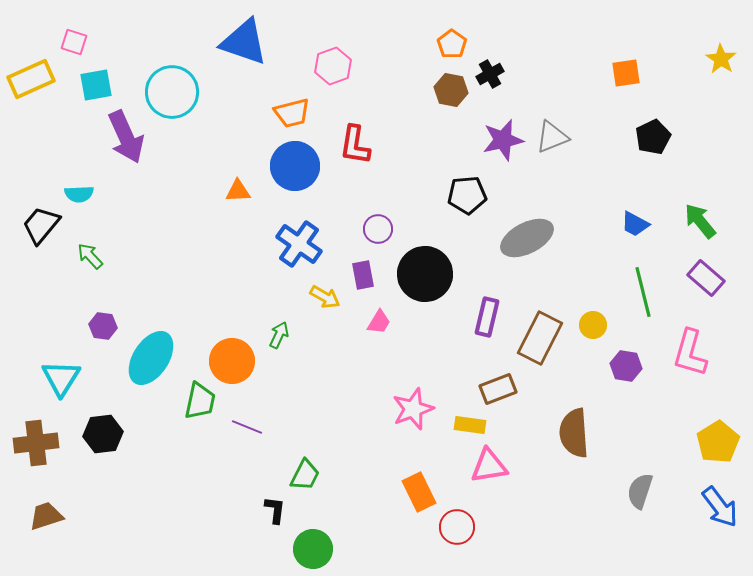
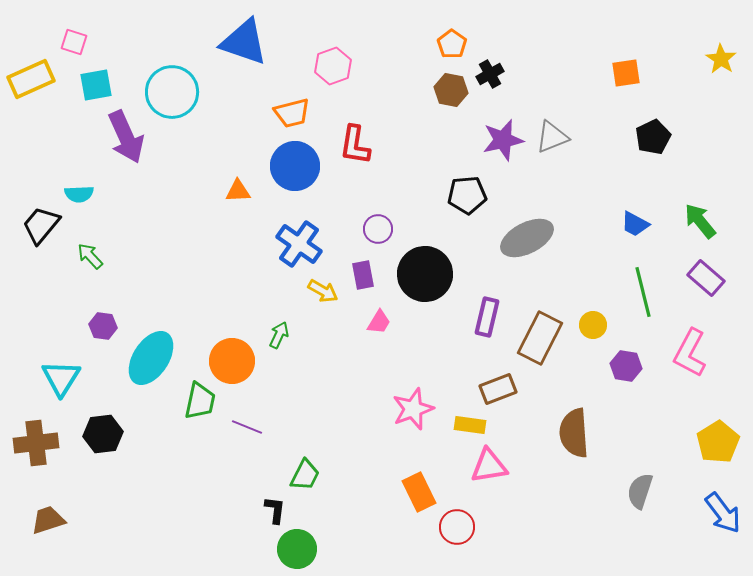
yellow arrow at (325, 297): moved 2 px left, 6 px up
pink L-shape at (690, 353): rotated 12 degrees clockwise
blue arrow at (720, 507): moved 3 px right, 6 px down
brown trapezoid at (46, 516): moved 2 px right, 4 px down
green circle at (313, 549): moved 16 px left
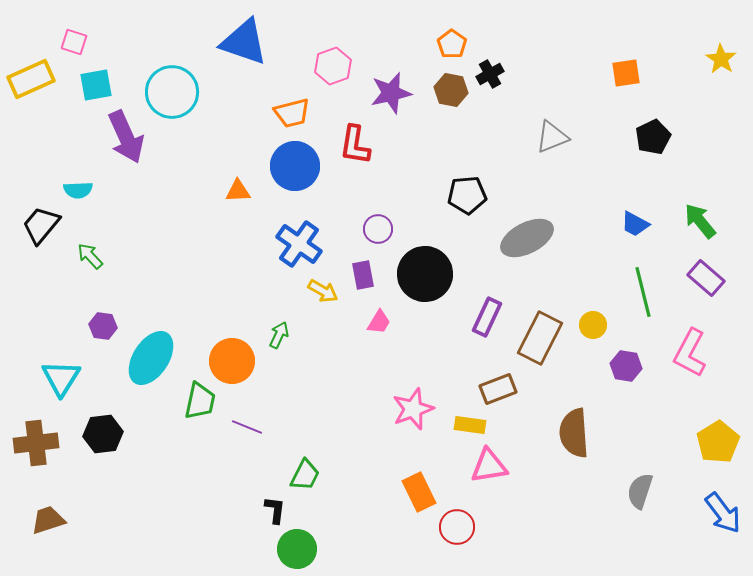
purple star at (503, 140): moved 112 px left, 47 px up
cyan semicircle at (79, 194): moved 1 px left, 4 px up
purple rectangle at (487, 317): rotated 12 degrees clockwise
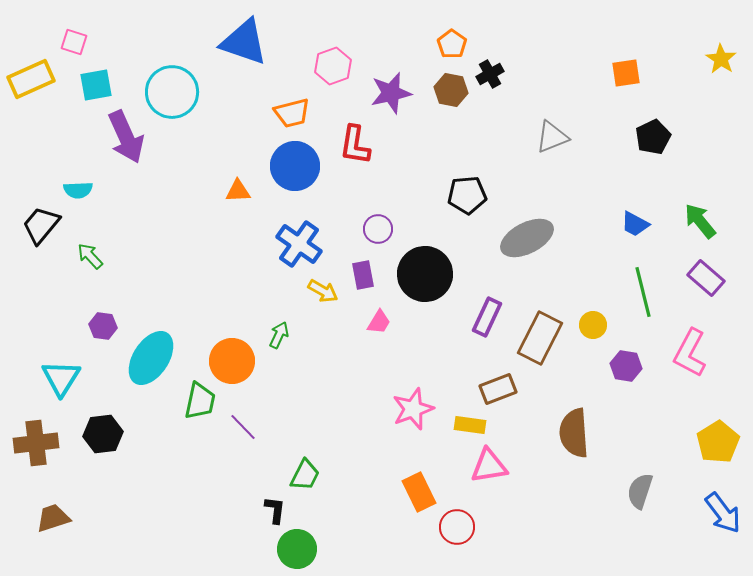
purple line at (247, 427): moved 4 px left; rotated 24 degrees clockwise
brown trapezoid at (48, 520): moved 5 px right, 2 px up
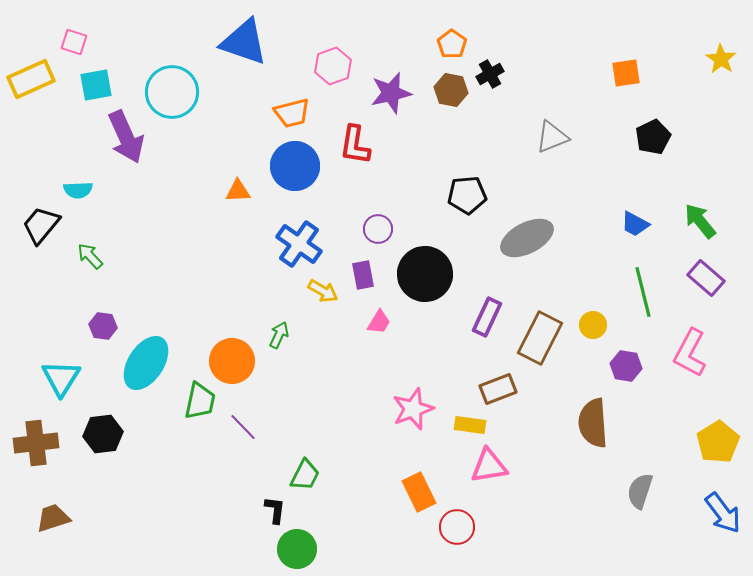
cyan ellipse at (151, 358): moved 5 px left, 5 px down
brown semicircle at (574, 433): moved 19 px right, 10 px up
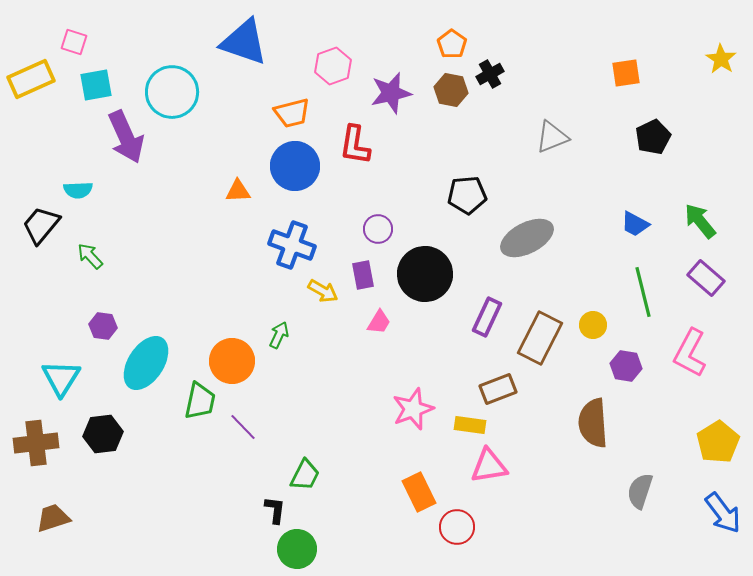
blue cross at (299, 244): moved 7 px left, 1 px down; rotated 15 degrees counterclockwise
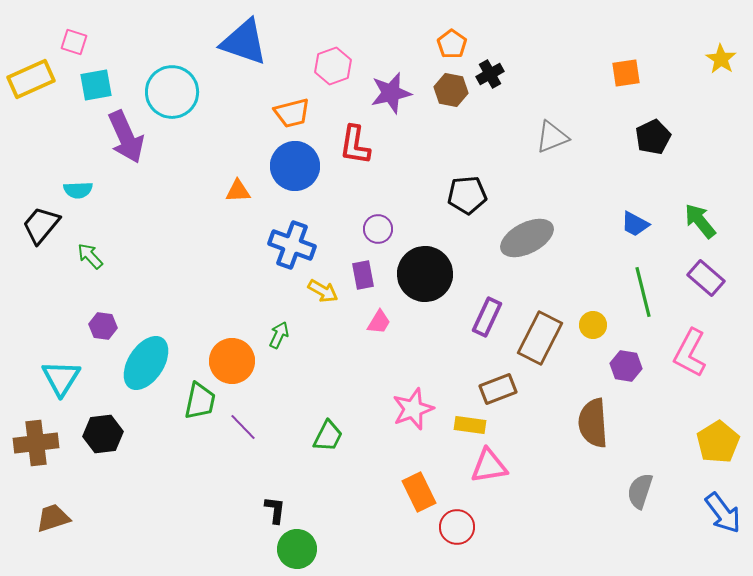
green trapezoid at (305, 475): moved 23 px right, 39 px up
